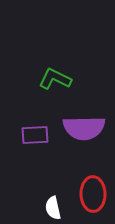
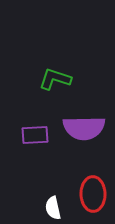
green L-shape: rotated 8 degrees counterclockwise
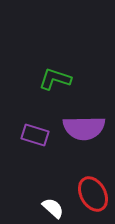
purple rectangle: rotated 20 degrees clockwise
red ellipse: rotated 28 degrees counterclockwise
white semicircle: rotated 145 degrees clockwise
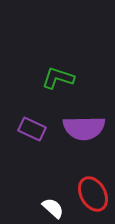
green L-shape: moved 3 px right, 1 px up
purple rectangle: moved 3 px left, 6 px up; rotated 8 degrees clockwise
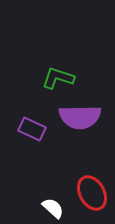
purple semicircle: moved 4 px left, 11 px up
red ellipse: moved 1 px left, 1 px up
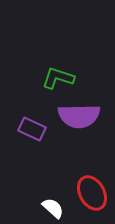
purple semicircle: moved 1 px left, 1 px up
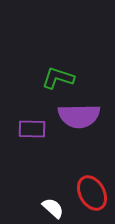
purple rectangle: rotated 24 degrees counterclockwise
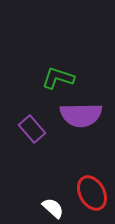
purple semicircle: moved 2 px right, 1 px up
purple rectangle: rotated 48 degrees clockwise
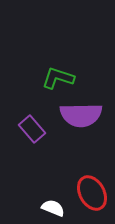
white semicircle: rotated 20 degrees counterclockwise
